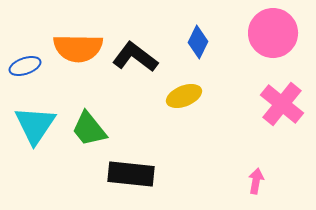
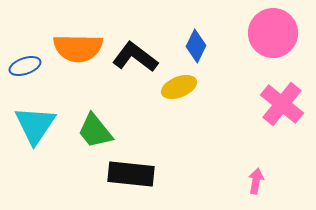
blue diamond: moved 2 px left, 4 px down
yellow ellipse: moved 5 px left, 9 px up
green trapezoid: moved 6 px right, 2 px down
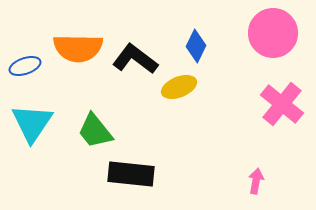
black L-shape: moved 2 px down
cyan triangle: moved 3 px left, 2 px up
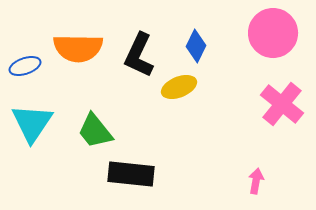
black L-shape: moved 4 px right, 4 px up; rotated 102 degrees counterclockwise
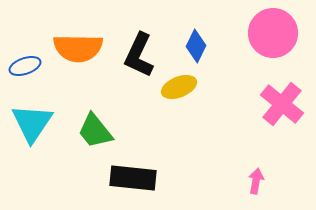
black rectangle: moved 2 px right, 4 px down
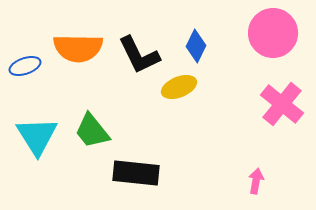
black L-shape: rotated 51 degrees counterclockwise
cyan triangle: moved 5 px right, 13 px down; rotated 6 degrees counterclockwise
green trapezoid: moved 3 px left
black rectangle: moved 3 px right, 5 px up
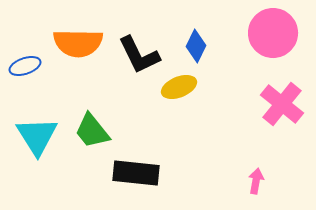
orange semicircle: moved 5 px up
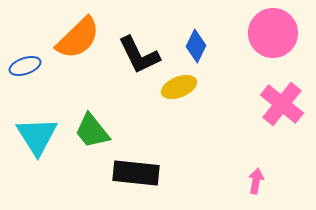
orange semicircle: moved 5 px up; rotated 45 degrees counterclockwise
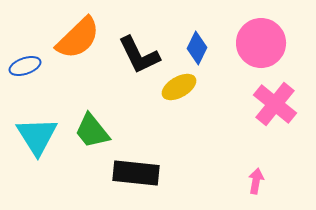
pink circle: moved 12 px left, 10 px down
blue diamond: moved 1 px right, 2 px down
yellow ellipse: rotated 8 degrees counterclockwise
pink cross: moved 7 px left
